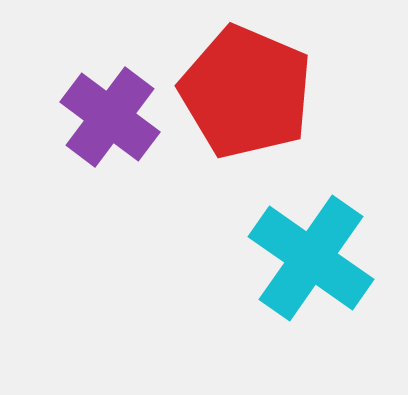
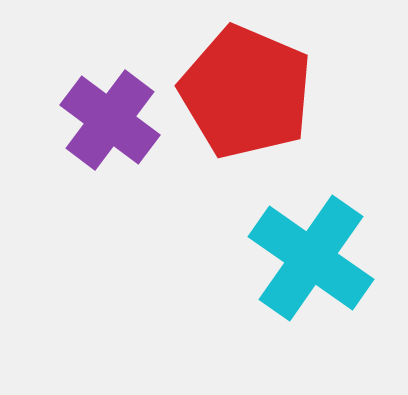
purple cross: moved 3 px down
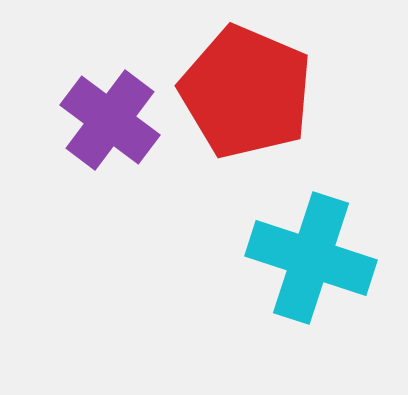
cyan cross: rotated 17 degrees counterclockwise
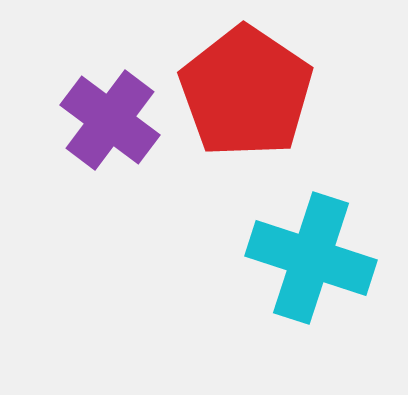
red pentagon: rotated 11 degrees clockwise
